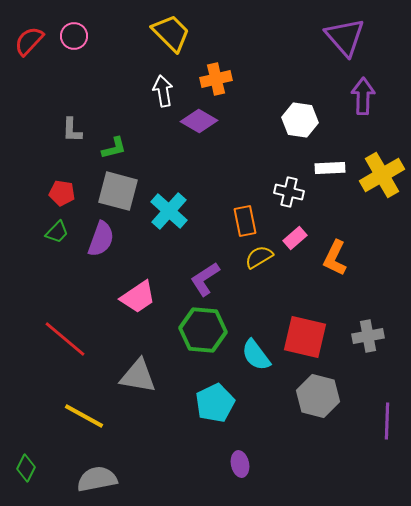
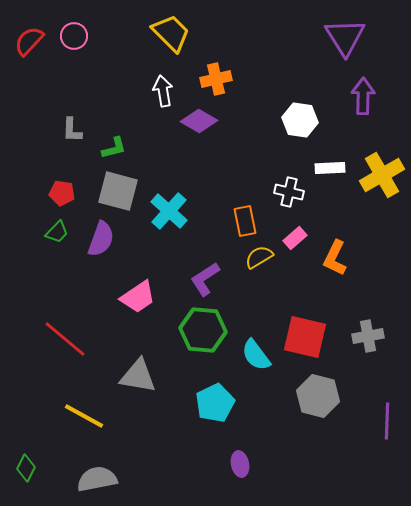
purple triangle: rotated 9 degrees clockwise
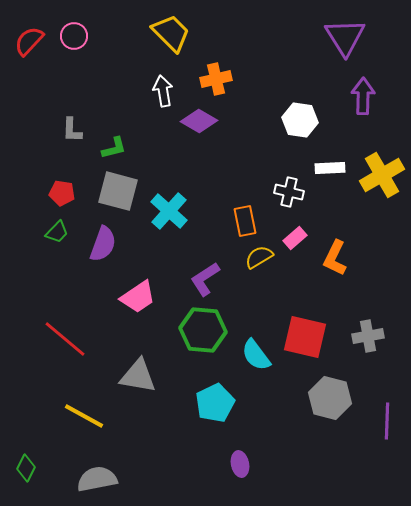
purple semicircle: moved 2 px right, 5 px down
gray hexagon: moved 12 px right, 2 px down
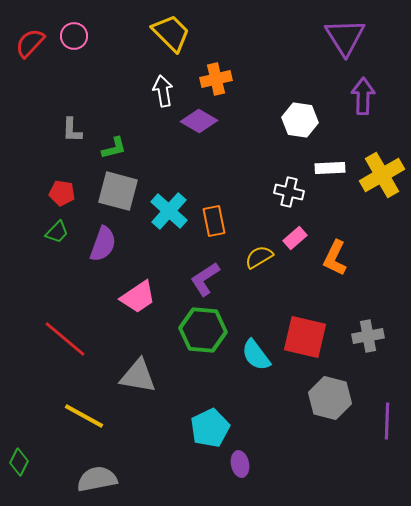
red semicircle: moved 1 px right, 2 px down
orange rectangle: moved 31 px left
cyan pentagon: moved 5 px left, 25 px down
green diamond: moved 7 px left, 6 px up
